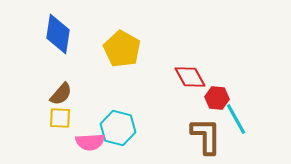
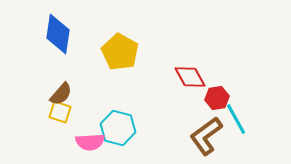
yellow pentagon: moved 2 px left, 3 px down
red hexagon: rotated 15 degrees counterclockwise
yellow square: moved 6 px up; rotated 15 degrees clockwise
brown L-shape: rotated 126 degrees counterclockwise
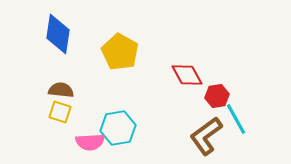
red diamond: moved 3 px left, 2 px up
brown semicircle: moved 4 px up; rotated 125 degrees counterclockwise
red hexagon: moved 2 px up
cyan hexagon: rotated 24 degrees counterclockwise
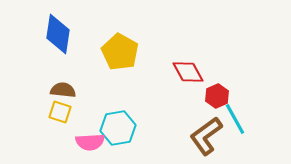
red diamond: moved 1 px right, 3 px up
brown semicircle: moved 2 px right
red hexagon: rotated 15 degrees counterclockwise
cyan line: moved 1 px left
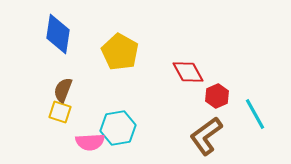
brown semicircle: rotated 75 degrees counterclockwise
cyan line: moved 20 px right, 5 px up
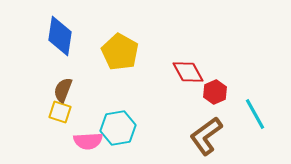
blue diamond: moved 2 px right, 2 px down
red hexagon: moved 2 px left, 4 px up
pink semicircle: moved 2 px left, 1 px up
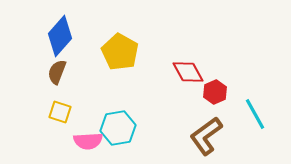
blue diamond: rotated 33 degrees clockwise
brown semicircle: moved 6 px left, 18 px up
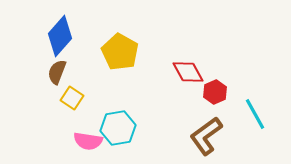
yellow square: moved 12 px right, 14 px up; rotated 15 degrees clockwise
pink semicircle: rotated 12 degrees clockwise
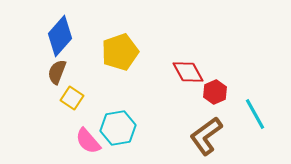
yellow pentagon: rotated 24 degrees clockwise
pink semicircle: rotated 40 degrees clockwise
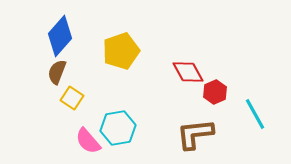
yellow pentagon: moved 1 px right, 1 px up
brown L-shape: moved 11 px left, 2 px up; rotated 30 degrees clockwise
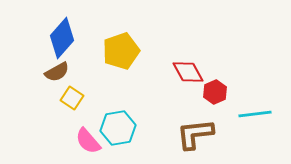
blue diamond: moved 2 px right, 2 px down
brown semicircle: rotated 140 degrees counterclockwise
cyan line: rotated 68 degrees counterclockwise
